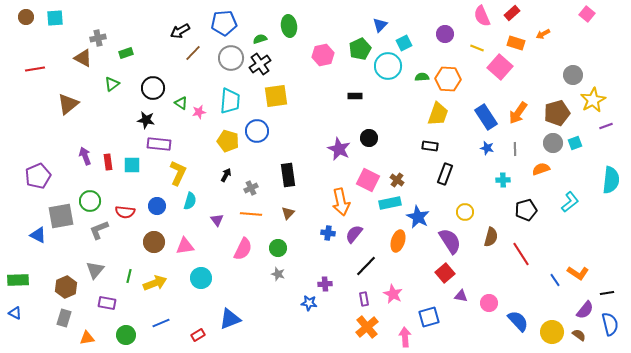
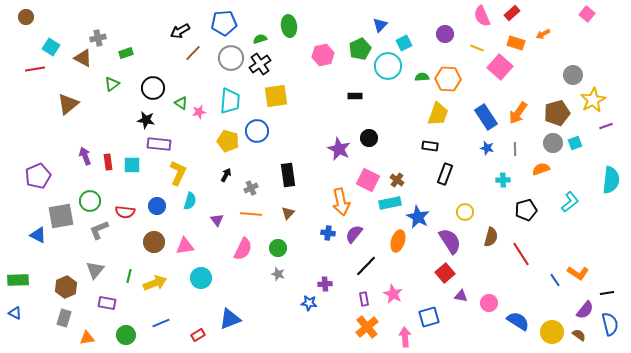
cyan square at (55, 18): moved 4 px left, 29 px down; rotated 36 degrees clockwise
blue semicircle at (518, 321): rotated 15 degrees counterclockwise
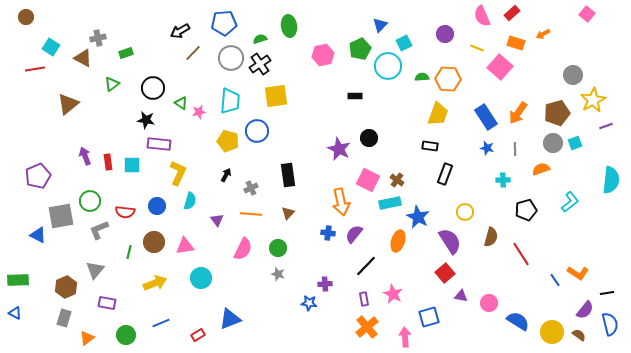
green line at (129, 276): moved 24 px up
orange triangle at (87, 338): rotated 28 degrees counterclockwise
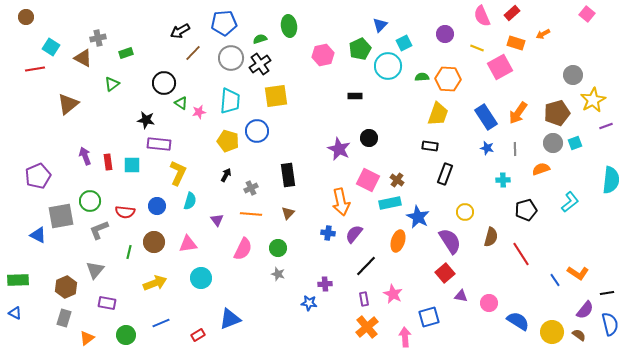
pink square at (500, 67): rotated 20 degrees clockwise
black circle at (153, 88): moved 11 px right, 5 px up
pink triangle at (185, 246): moved 3 px right, 2 px up
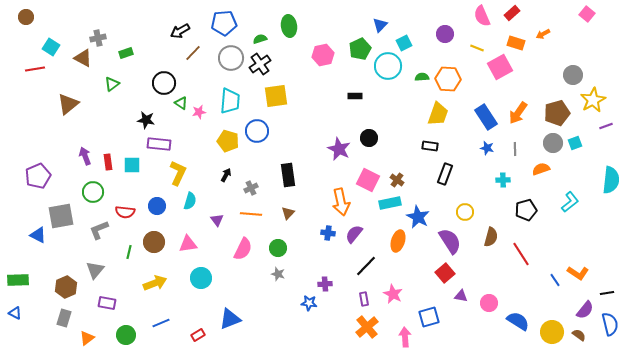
green circle at (90, 201): moved 3 px right, 9 px up
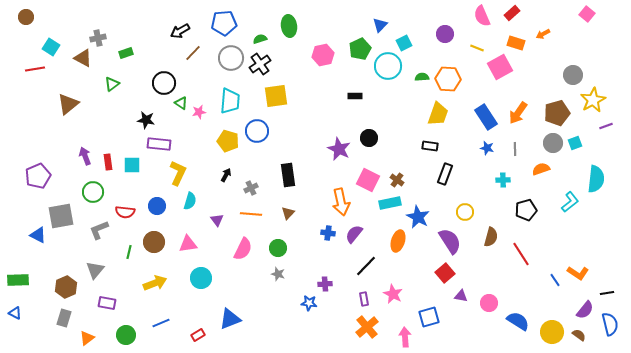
cyan semicircle at (611, 180): moved 15 px left, 1 px up
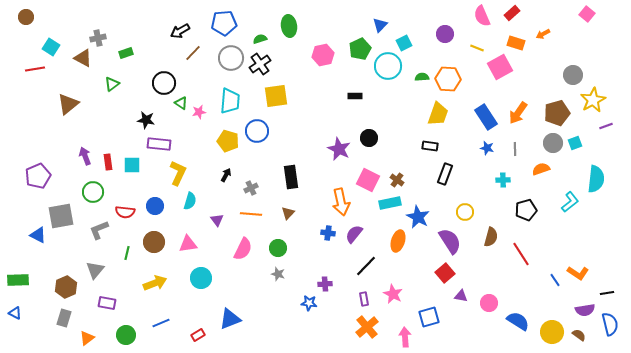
black rectangle at (288, 175): moved 3 px right, 2 px down
blue circle at (157, 206): moved 2 px left
green line at (129, 252): moved 2 px left, 1 px down
purple semicircle at (585, 310): rotated 42 degrees clockwise
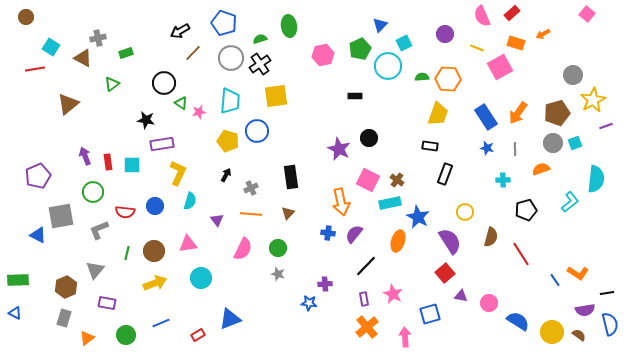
blue pentagon at (224, 23): rotated 25 degrees clockwise
purple rectangle at (159, 144): moved 3 px right; rotated 15 degrees counterclockwise
brown circle at (154, 242): moved 9 px down
blue square at (429, 317): moved 1 px right, 3 px up
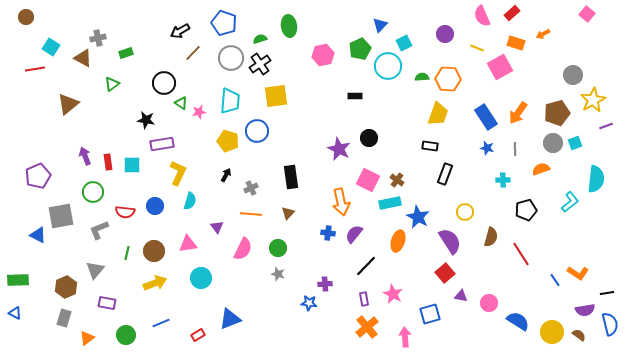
purple triangle at (217, 220): moved 7 px down
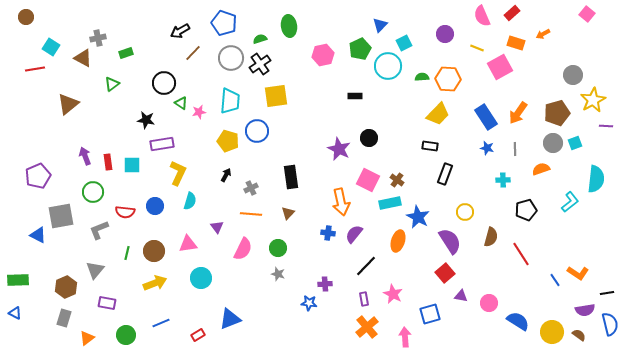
yellow trapezoid at (438, 114): rotated 25 degrees clockwise
purple line at (606, 126): rotated 24 degrees clockwise
